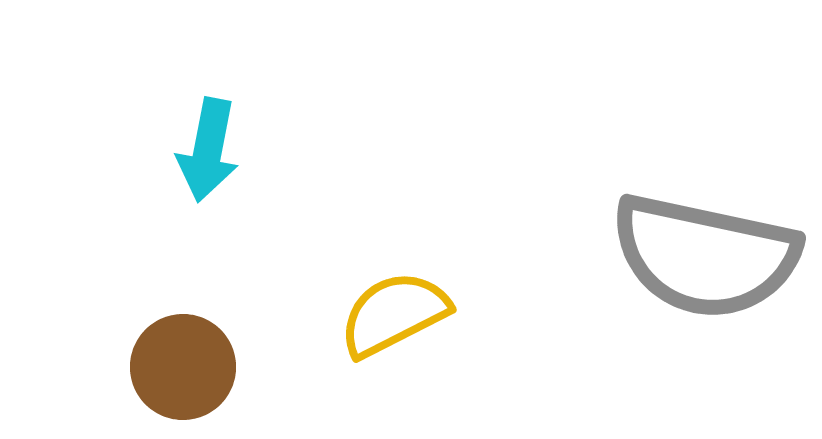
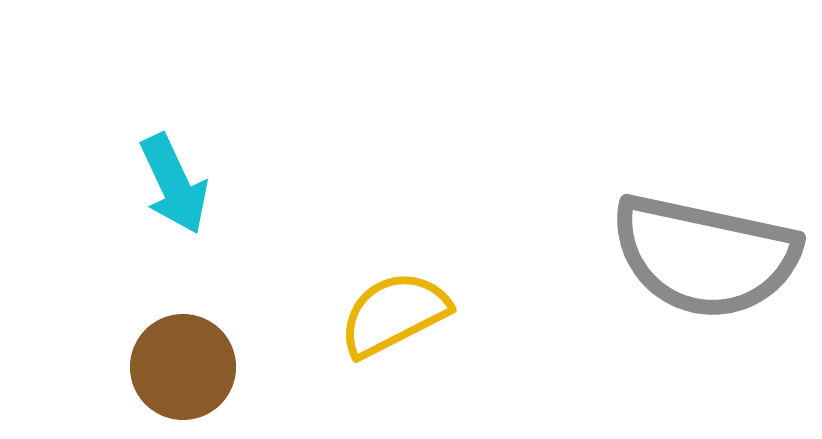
cyan arrow: moved 34 px left, 34 px down; rotated 36 degrees counterclockwise
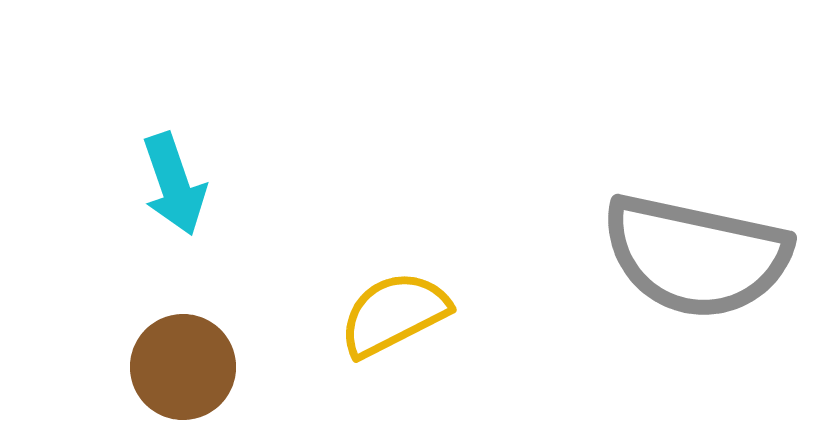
cyan arrow: rotated 6 degrees clockwise
gray semicircle: moved 9 px left
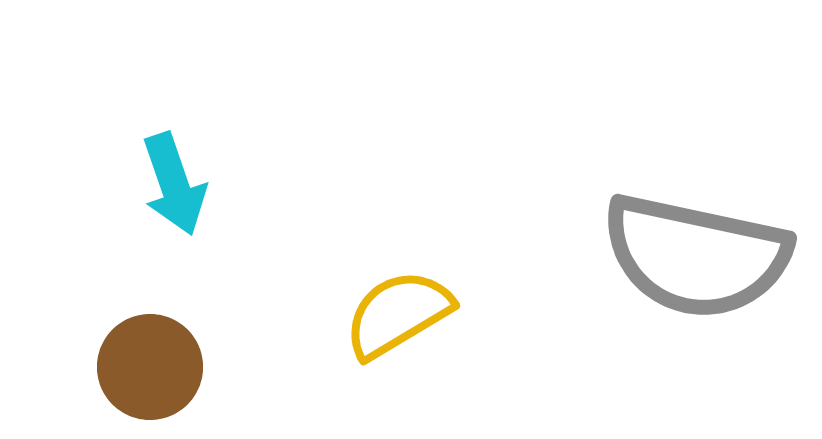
yellow semicircle: moved 4 px right; rotated 4 degrees counterclockwise
brown circle: moved 33 px left
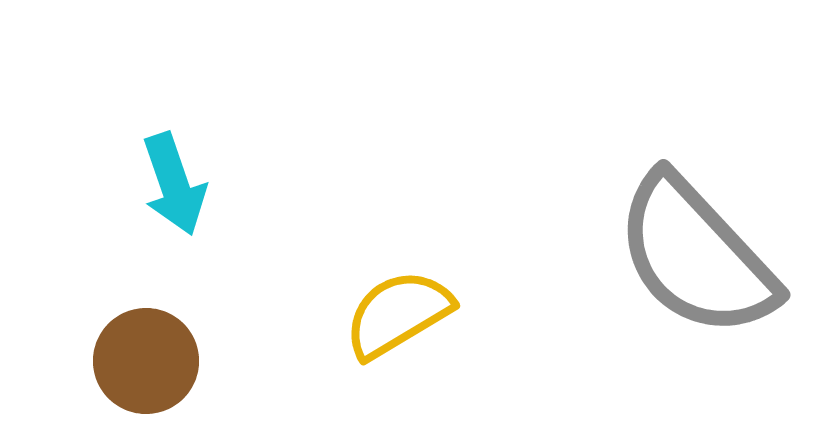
gray semicircle: rotated 35 degrees clockwise
brown circle: moved 4 px left, 6 px up
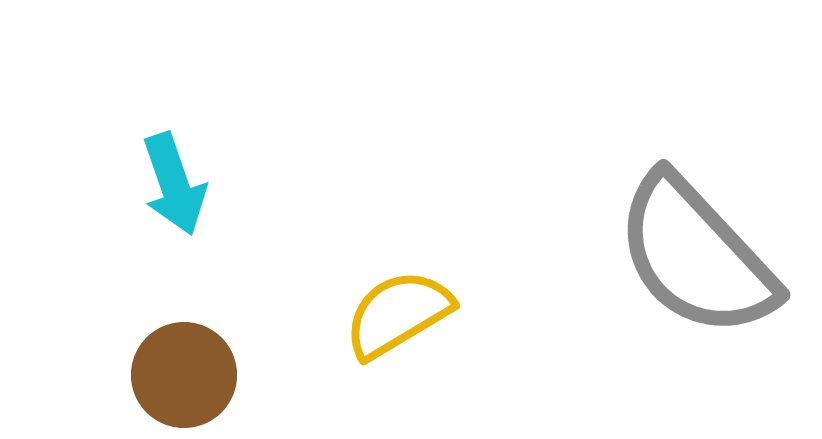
brown circle: moved 38 px right, 14 px down
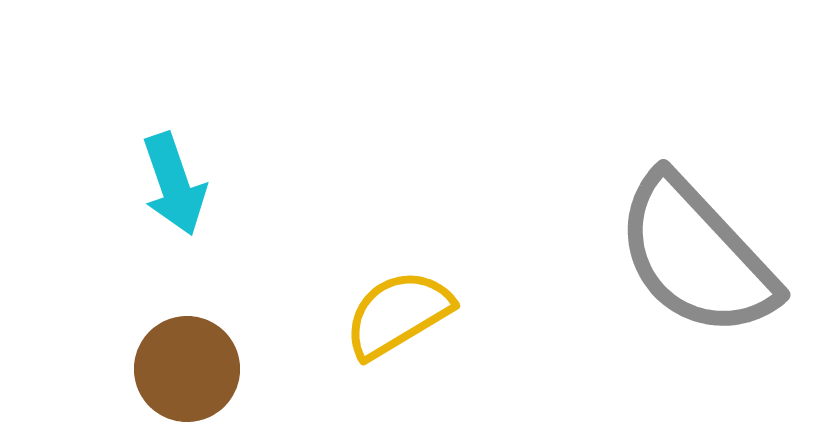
brown circle: moved 3 px right, 6 px up
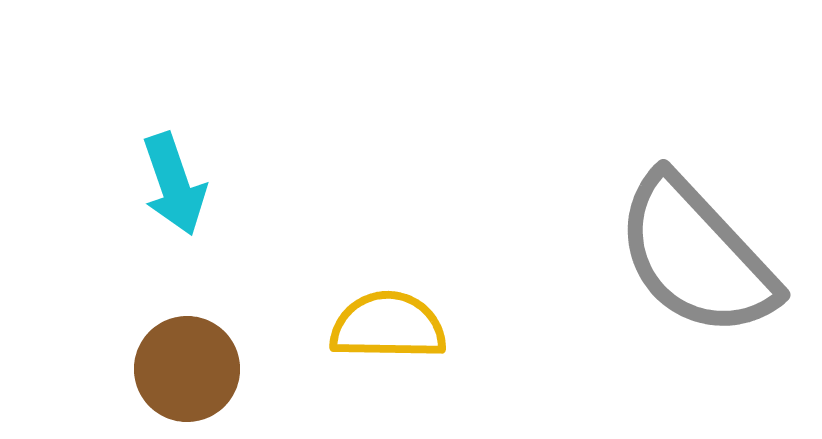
yellow semicircle: moved 10 px left, 12 px down; rotated 32 degrees clockwise
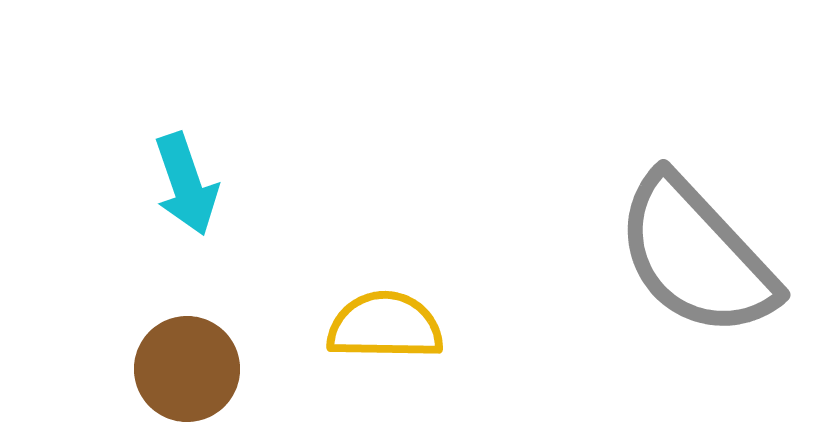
cyan arrow: moved 12 px right
yellow semicircle: moved 3 px left
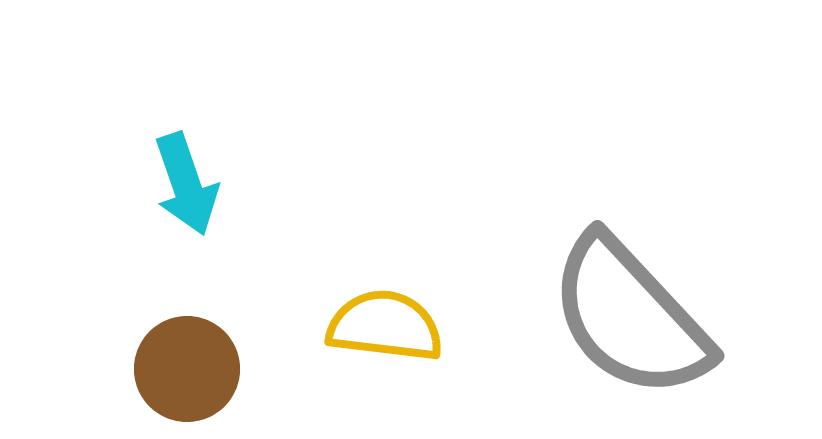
gray semicircle: moved 66 px left, 61 px down
yellow semicircle: rotated 6 degrees clockwise
